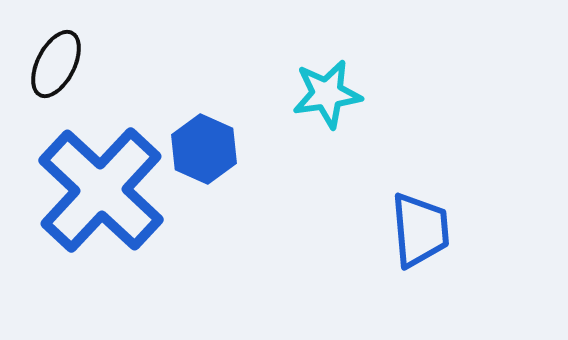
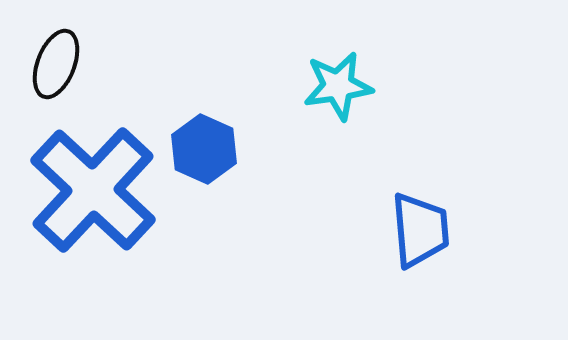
black ellipse: rotated 6 degrees counterclockwise
cyan star: moved 11 px right, 8 px up
blue cross: moved 8 px left
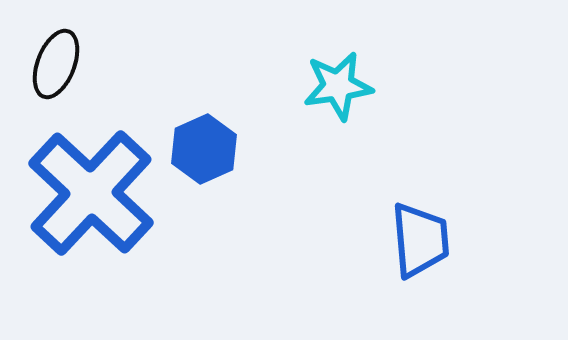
blue hexagon: rotated 12 degrees clockwise
blue cross: moved 2 px left, 3 px down
blue trapezoid: moved 10 px down
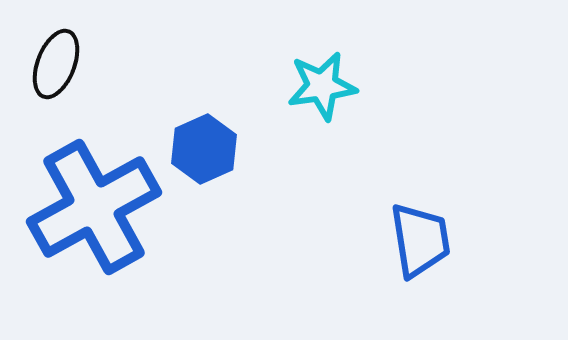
cyan star: moved 16 px left
blue cross: moved 3 px right, 14 px down; rotated 18 degrees clockwise
blue trapezoid: rotated 4 degrees counterclockwise
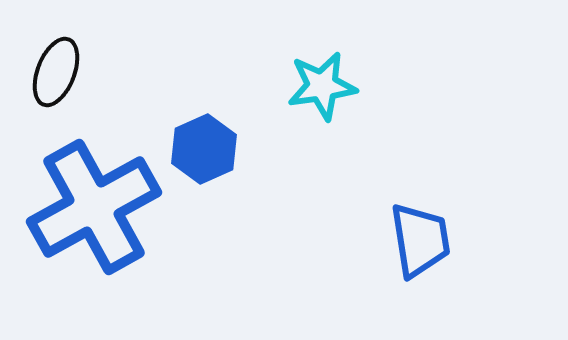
black ellipse: moved 8 px down
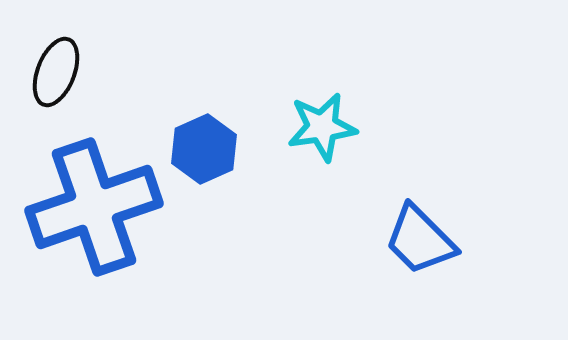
cyan star: moved 41 px down
blue cross: rotated 10 degrees clockwise
blue trapezoid: rotated 144 degrees clockwise
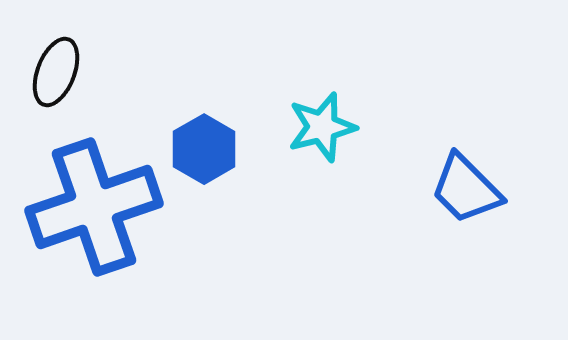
cyan star: rotated 6 degrees counterclockwise
blue hexagon: rotated 6 degrees counterclockwise
blue trapezoid: moved 46 px right, 51 px up
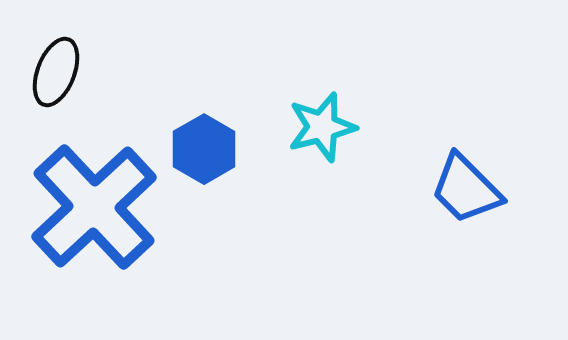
blue cross: rotated 24 degrees counterclockwise
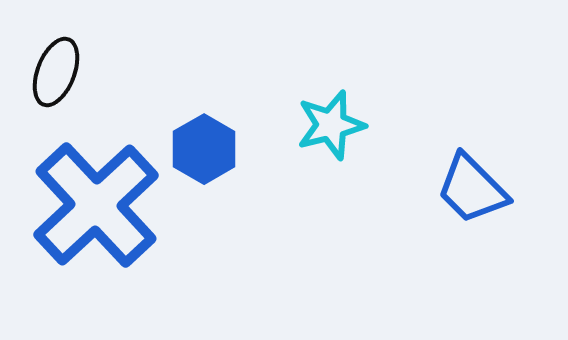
cyan star: moved 9 px right, 2 px up
blue trapezoid: moved 6 px right
blue cross: moved 2 px right, 2 px up
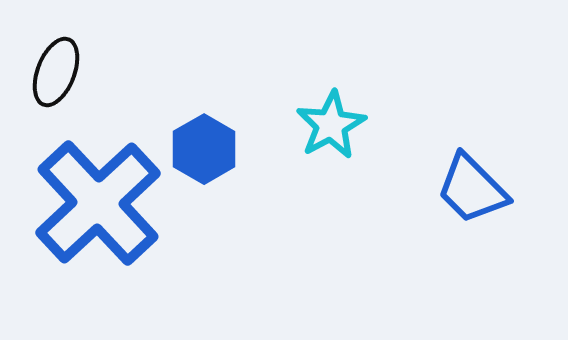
cyan star: rotated 14 degrees counterclockwise
blue cross: moved 2 px right, 2 px up
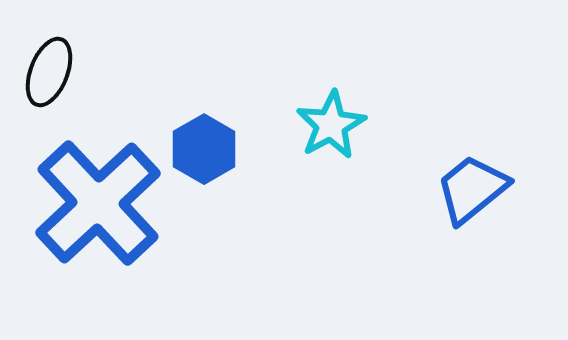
black ellipse: moved 7 px left
blue trapezoid: rotated 96 degrees clockwise
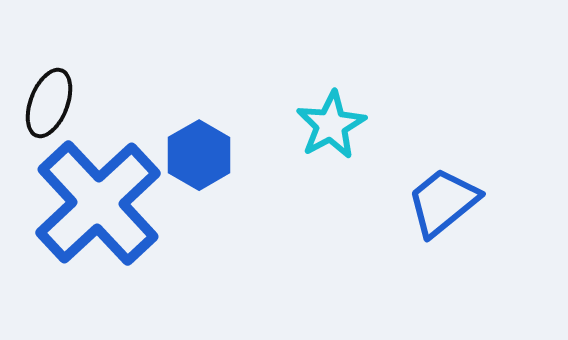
black ellipse: moved 31 px down
blue hexagon: moved 5 px left, 6 px down
blue trapezoid: moved 29 px left, 13 px down
